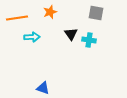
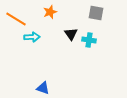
orange line: moved 1 px left, 1 px down; rotated 40 degrees clockwise
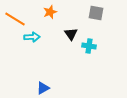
orange line: moved 1 px left
cyan cross: moved 6 px down
blue triangle: rotated 48 degrees counterclockwise
